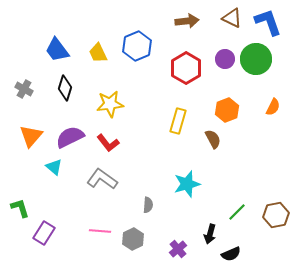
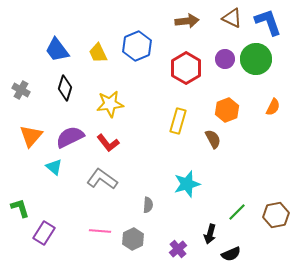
gray cross: moved 3 px left, 1 px down
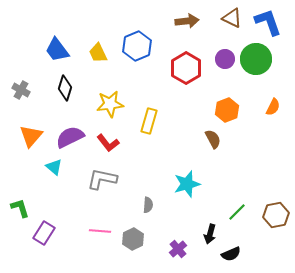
yellow rectangle: moved 29 px left
gray L-shape: rotated 24 degrees counterclockwise
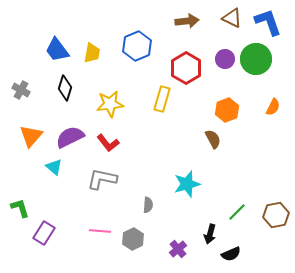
yellow trapezoid: moved 6 px left; rotated 145 degrees counterclockwise
yellow rectangle: moved 13 px right, 22 px up
